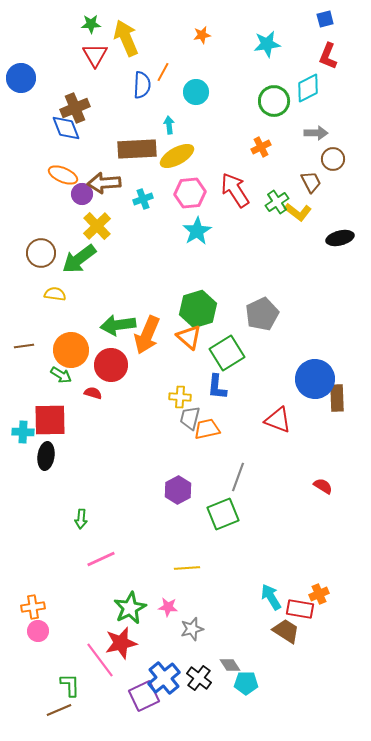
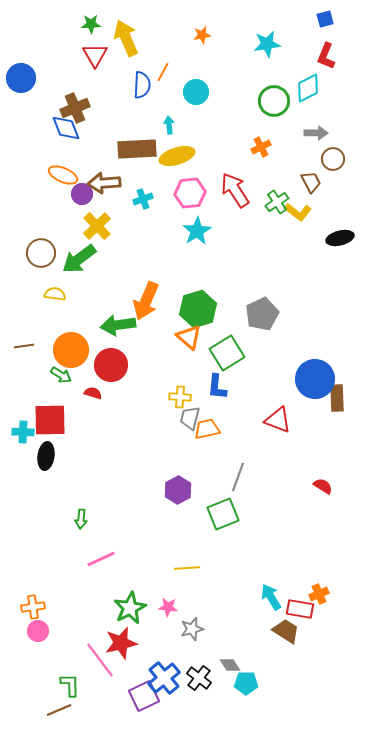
red L-shape at (328, 56): moved 2 px left
yellow ellipse at (177, 156): rotated 12 degrees clockwise
orange arrow at (147, 335): moved 1 px left, 34 px up
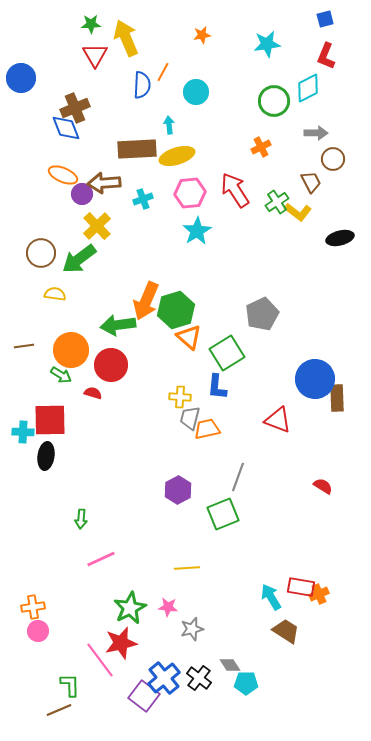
green hexagon at (198, 309): moved 22 px left, 1 px down
red rectangle at (300, 609): moved 1 px right, 22 px up
purple square at (144, 696): rotated 28 degrees counterclockwise
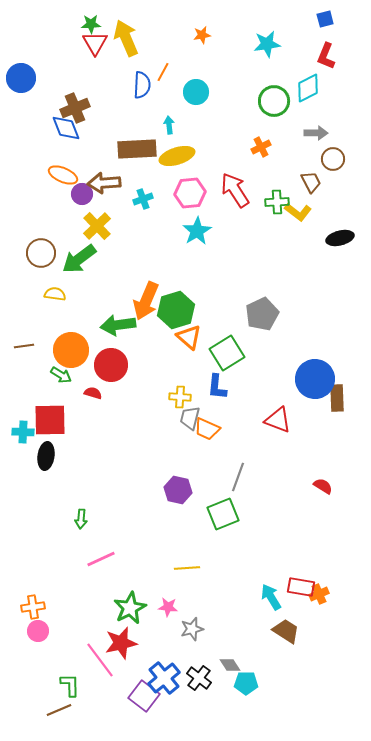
red triangle at (95, 55): moved 12 px up
green cross at (277, 202): rotated 30 degrees clockwise
orange trapezoid at (207, 429): rotated 144 degrees counterclockwise
purple hexagon at (178, 490): rotated 20 degrees counterclockwise
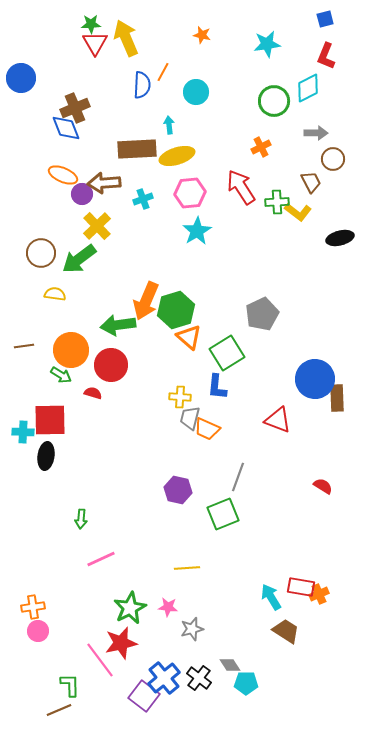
orange star at (202, 35): rotated 24 degrees clockwise
red arrow at (235, 190): moved 6 px right, 3 px up
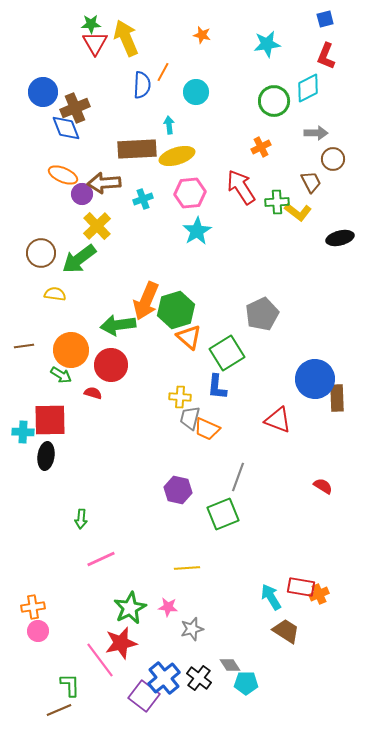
blue circle at (21, 78): moved 22 px right, 14 px down
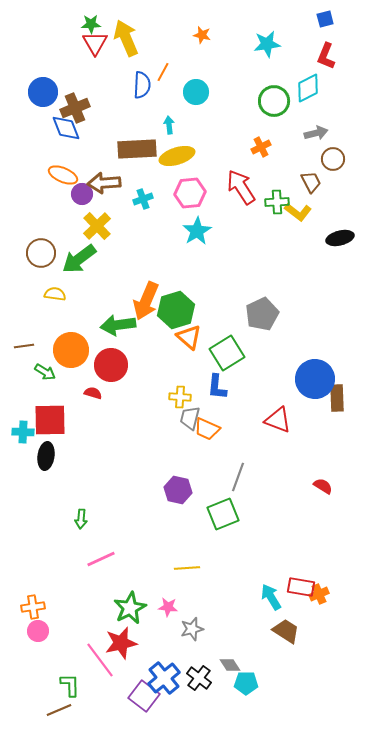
gray arrow at (316, 133): rotated 15 degrees counterclockwise
green arrow at (61, 375): moved 16 px left, 3 px up
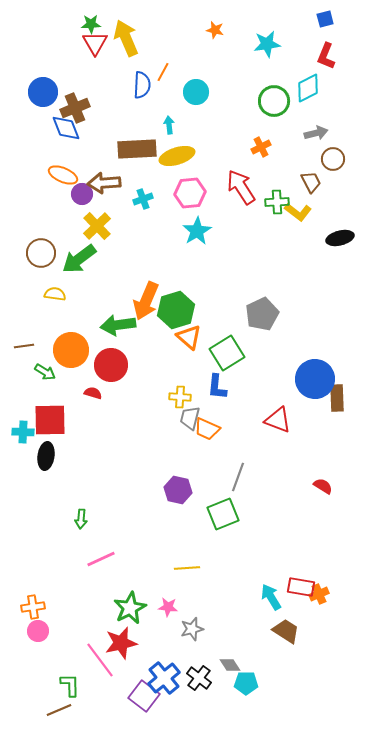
orange star at (202, 35): moved 13 px right, 5 px up
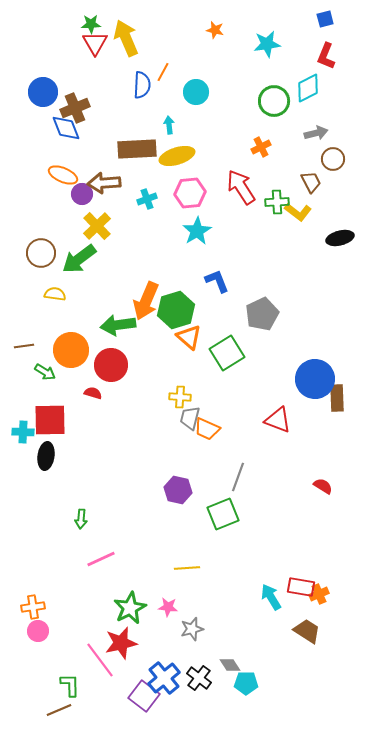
cyan cross at (143, 199): moved 4 px right
blue L-shape at (217, 387): moved 106 px up; rotated 152 degrees clockwise
brown trapezoid at (286, 631): moved 21 px right
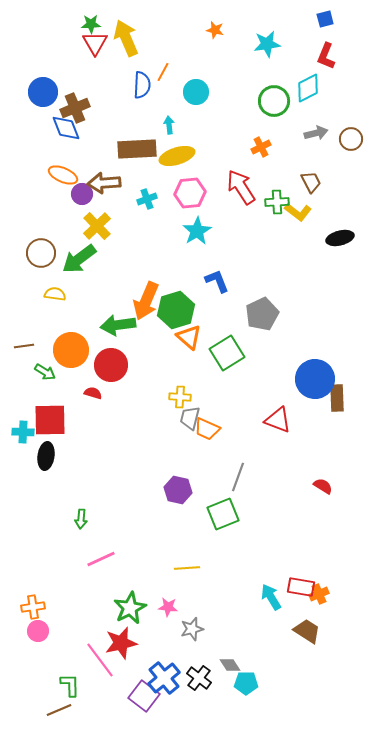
brown circle at (333, 159): moved 18 px right, 20 px up
